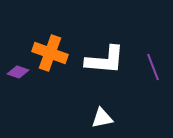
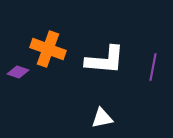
orange cross: moved 2 px left, 4 px up
purple line: rotated 32 degrees clockwise
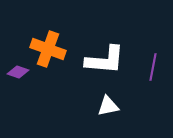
white triangle: moved 6 px right, 12 px up
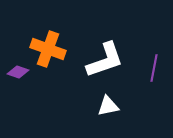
white L-shape: rotated 24 degrees counterclockwise
purple line: moved 1 px right, 1 px down
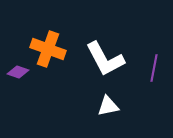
white L-shape: moved 1 px up; rotated 81 degrees clockwise
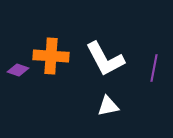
orange cross: moved 3 px right, 7 px down; rotated 16 degrees counterclockwise
purple diamond: moved 2 px up
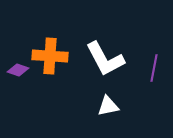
orange cross: moved 1 px left
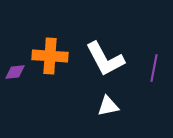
purple diamond: moved 3 px left, 2 px down; rotated 25 degrees counterclockwise
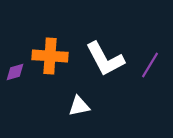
purple line: moved 4 px left, 3 px up; rotated 20 degrees clockwise
purple diamond: rotated 10 degrees counterclockwise
white triangle: moved 29 px left
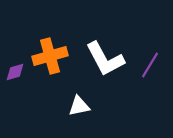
orange cross: rotated 20 degrees counterclockwise
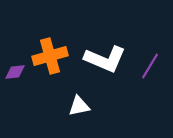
white L-shape: rotated 39 degrees counterclockwise
purple line: moved 1 px down
purple diamond: rotated 10 degrees clockwise
